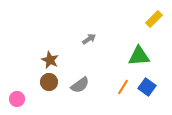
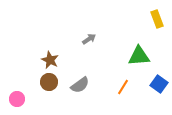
yellow rectangle: moved 3 px right; rotated 66 degrees counterclockwise
blue square: moved 12 px right, 3 px up
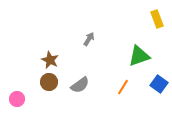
gray arrow: rotated 24 degrees counterclockwise
green triangle: rotated 15 degrees counterclockwise
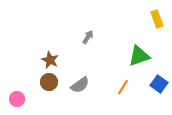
gray arrow: moved 1 px left, 2 px up
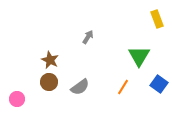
green triangle: rotated 40 degrees counterclockwise
gray semicircle: moved 2 px down
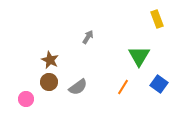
gray semicircle: moved 2 px left
pink circle: moved 9 px right
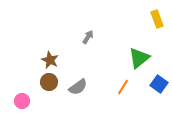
green triangle: moved 2 px down; rotated 20 degrees clockwise
pink circle: moved 4 px left, 2 px down
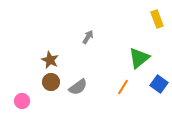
brown circle: moved 2 px right
